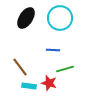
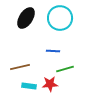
blue line: moved 1 px down
brown line: rotated 66 degrees counterclockwise
red star: moved 1 px right, 1 px down; rotated 21 degrees counterclockwise
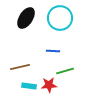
green line: moved 2 px down
red star: moved 1 px left, 1 px down
